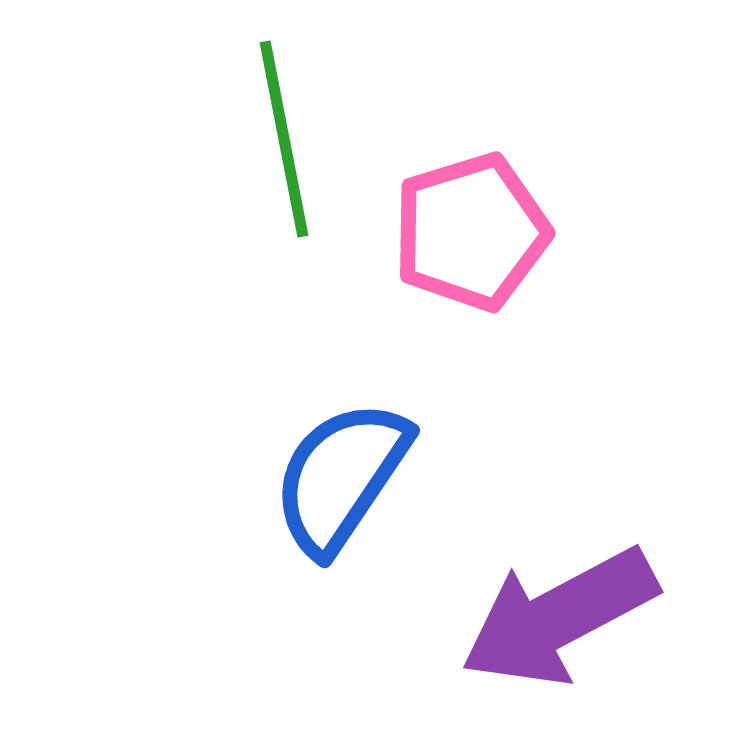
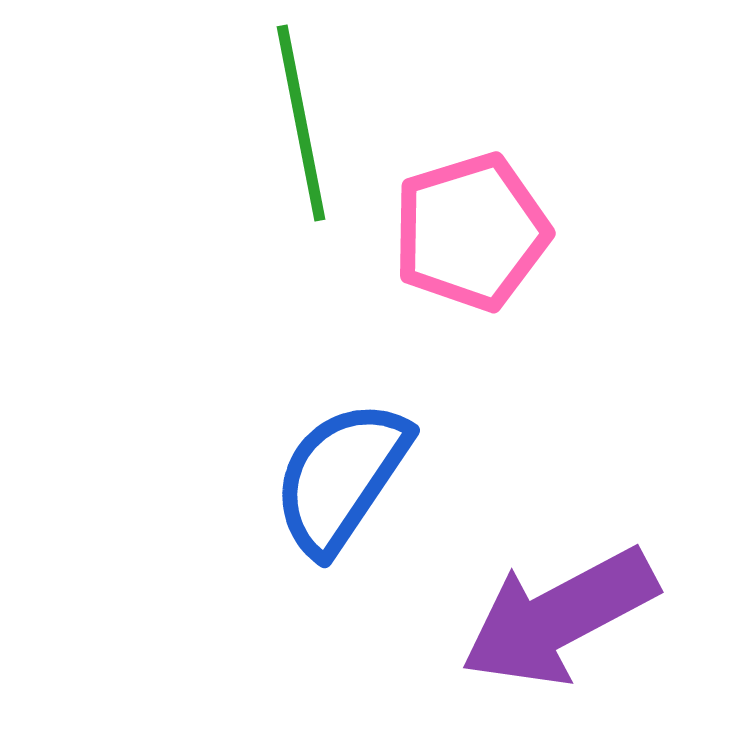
green line: moved 17 px right, 16 px up
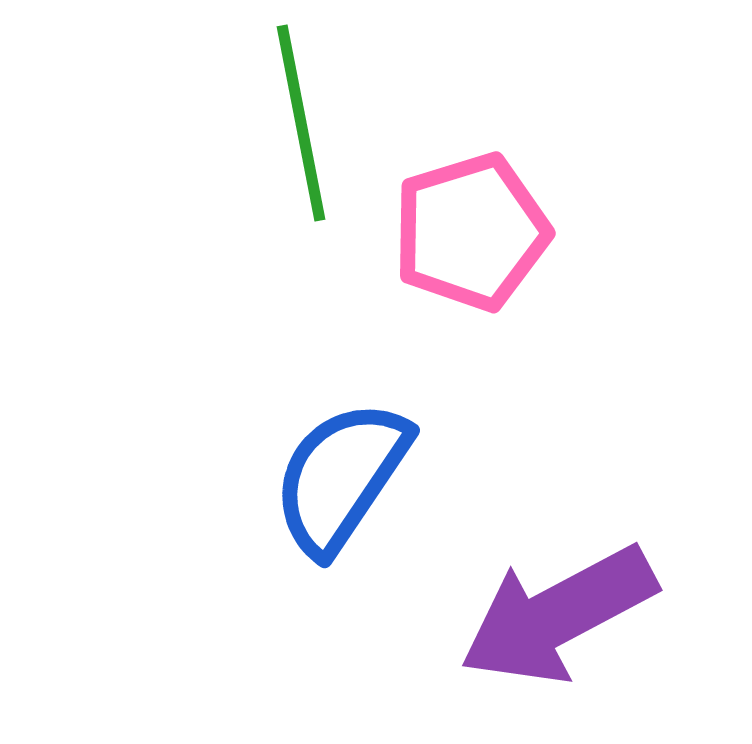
purple arrow: moved 1 px left, 2 px up
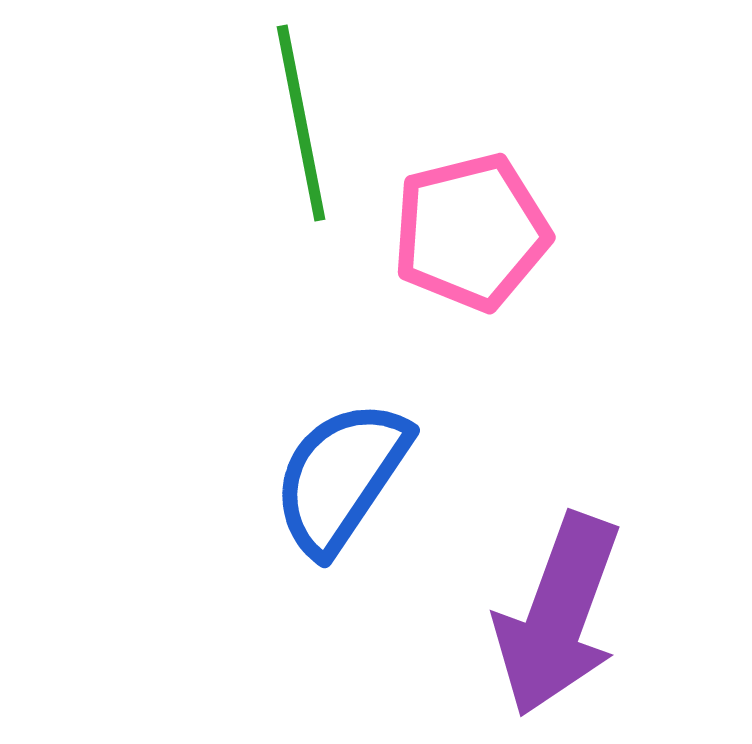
pink pentagon: rotated 3 degrees clockwise
purple arrow: rotated 42 degrees counterclockwise
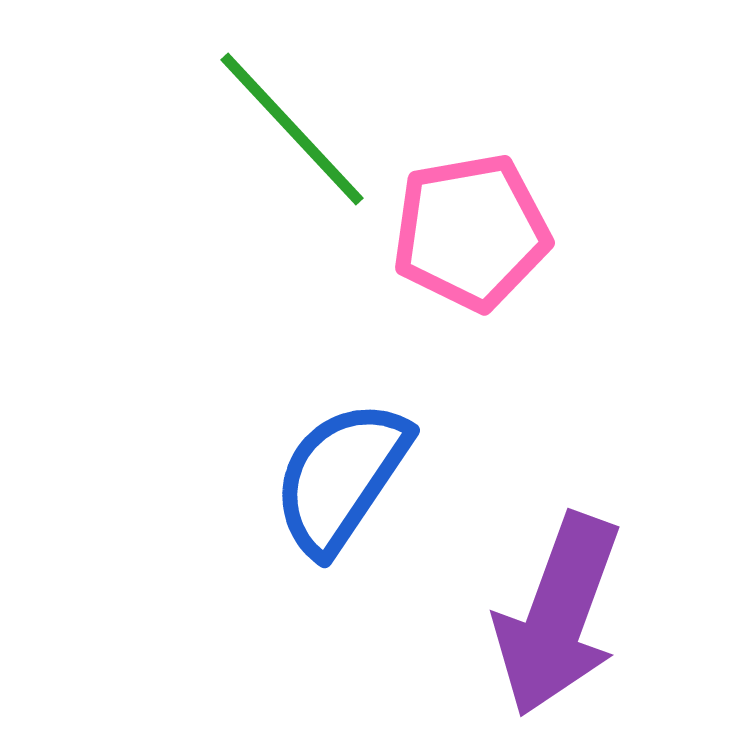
green line: moved 9 px left, 6 px down; rotated 32 degrees counterclockwise
pink pentagon: rotated 4 degrees clockwise
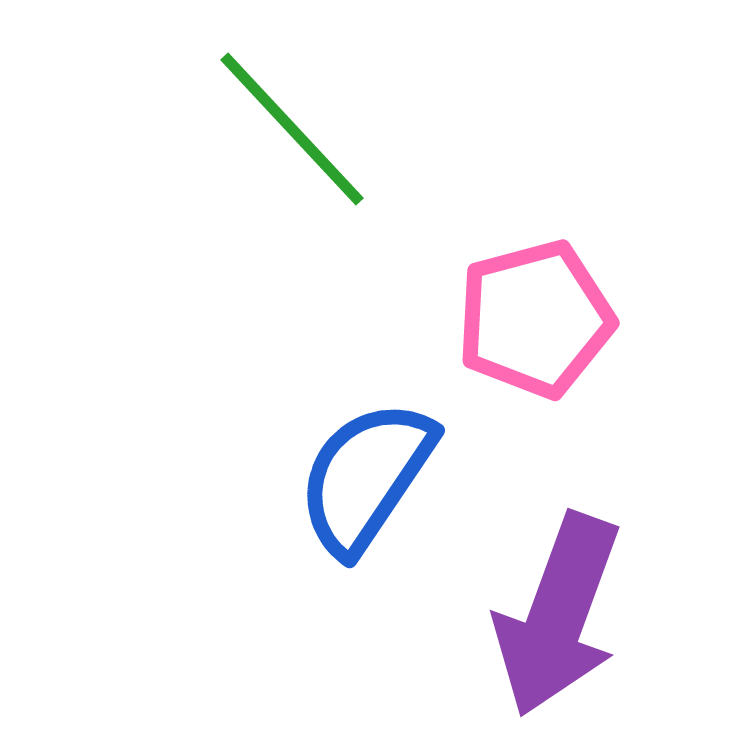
pink pentagon: moved 64 px right, 87 px down; rotated 5 degrees counterclockwise
blue semicircle: moved 25 px right
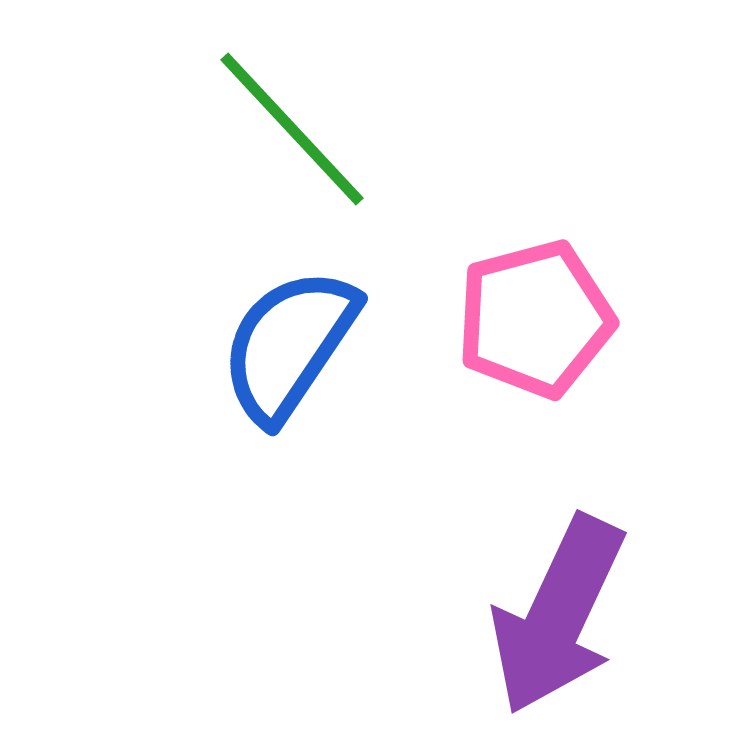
blue semicircle: moved 77 px left, 132 px up
purple arrow: rotated 5 degrees clockwise
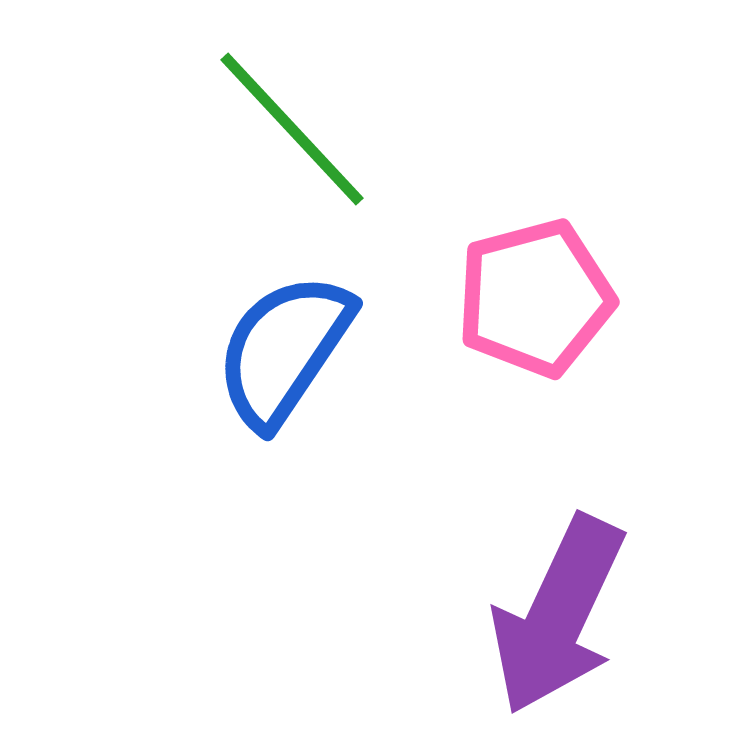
pink pentagon: moved 21 px up
blue semicircle: moved 5 px left, 5 px down
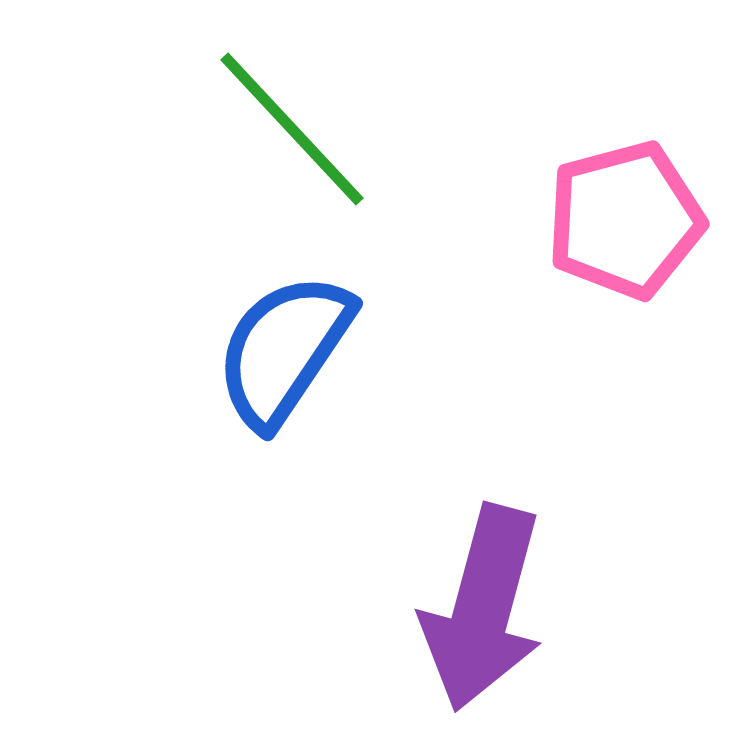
pink pentagon: moved 90 px right, 78 px up
purple arrow: moved 75 px left, 7 px up; rotated 10 degrees counterclockwise
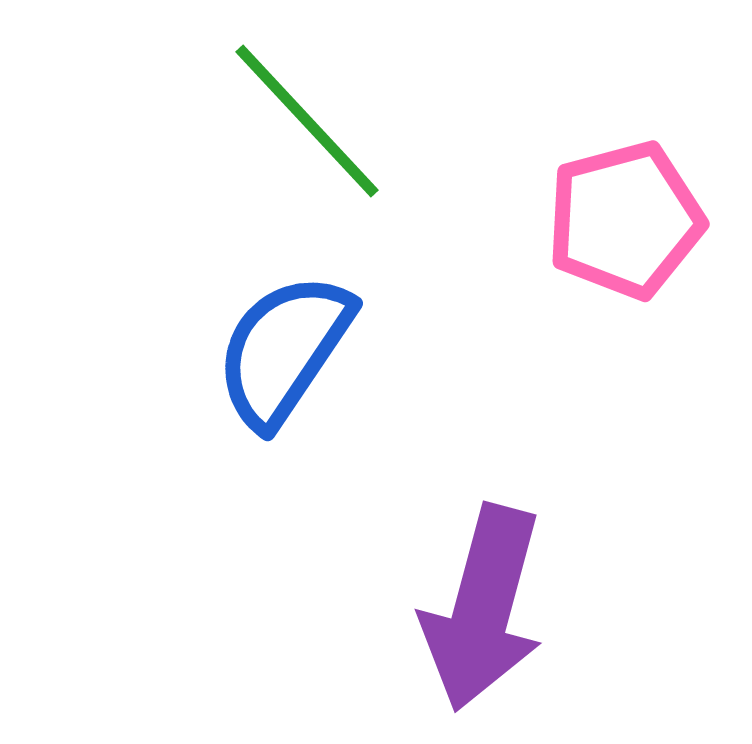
green line: moved 15 px right, 8 px up
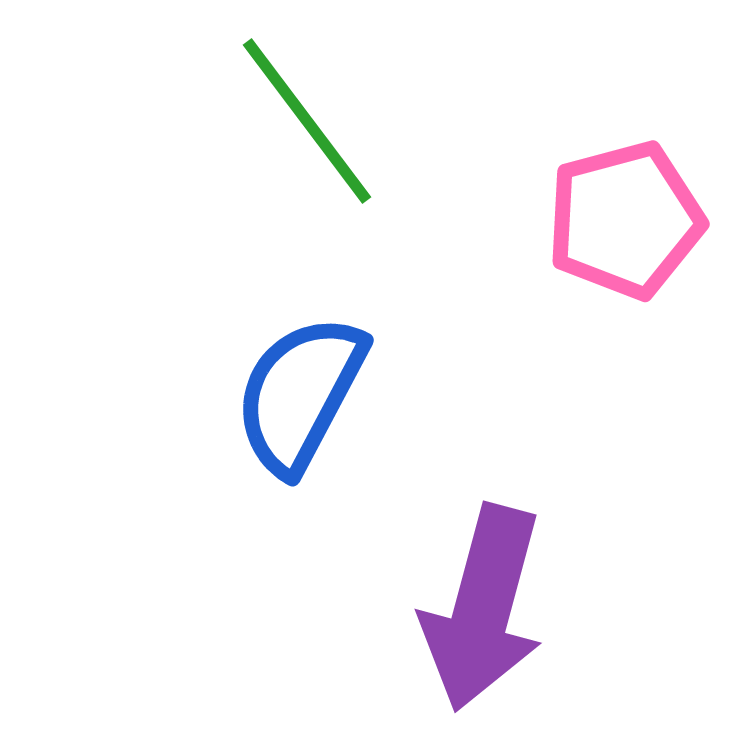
green line: rotated 6 degrees clockwise
blue semicircle: moved 16 px right, 44 px down; rotated 6 degrees counterclockwise
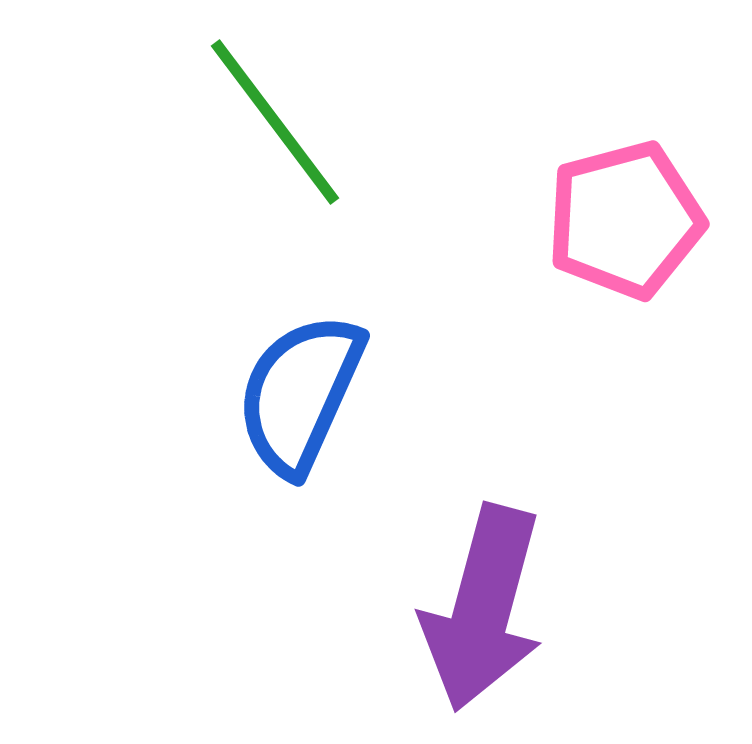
green line: moved 32 px left, 1 px down
blue semicircle: rotated 4 degrees counterclockwise
